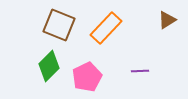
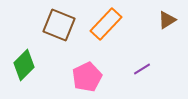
orange rectangle: moved 4 px up
green diamond: moved 25 px left, 1 px up
purple line: moved 2 px right, 2 px up; rotated 30 degrees counterclockwise
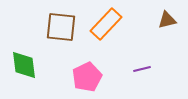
brown triangle: rotated 18 degrees clockwise
brown square: moved 2 px right, 2 px down; rotated 16 degrees counterclockwise
green diamond: rotated 52 degrees counterclockwise
purple line: rotated 18 degrees clockwise
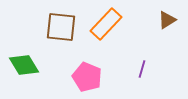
brown triangle: rotated 18 degrees counterclockwise
green diamond: rotated 24 degrees counterclockwise
purple line: rotated 60 degrees counterclockwise
pink pentagon: rotated 24 degrees counterclockwise
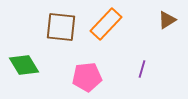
pink pentagon: rotated 28 degrees counterclockwise
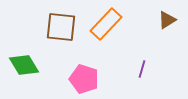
pink pentagon: moved 3 px left, 2 px down; rotated 24 degrees clockwise
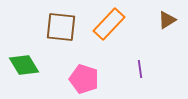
orange rectangle: moved 3 px right
purple line: moved 2 px left; rotated 24 degrees counterclockwise
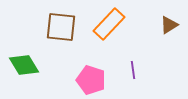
brown triangle: moved 2 px right, 5 px down
purple line: moved 7 px left, 1 px down
pink pentagon: moved 7 px right, 1 px down
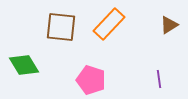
purple line: moved 26 px right, 9 px down
